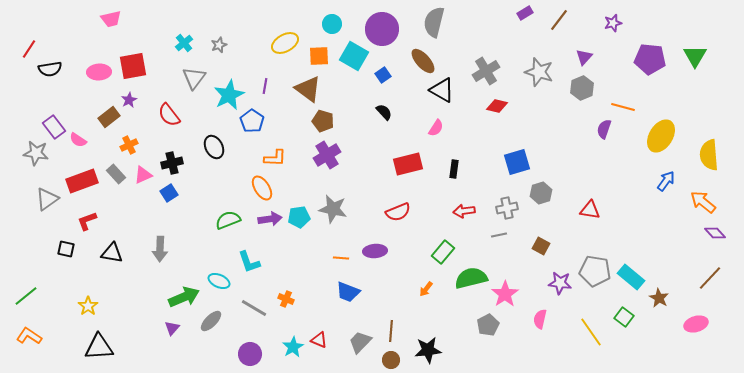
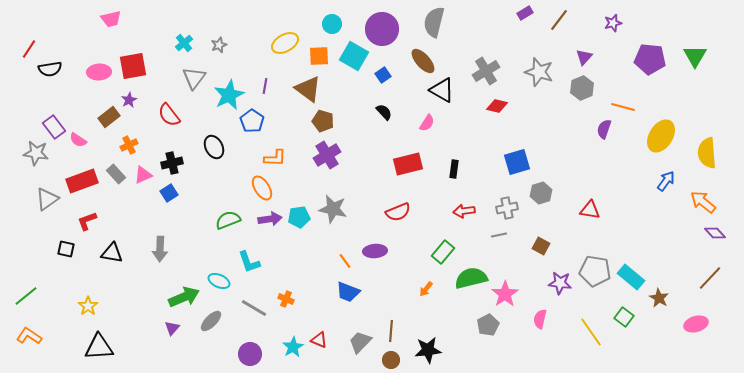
pink semicircle at (436, 128): moved 9 px left, 5 px up
yellow semicircle at (709, 155): moved 2 px left, 2 px up
orange line at (341, 258): moved 4 px right, 3 px down; rotated 49 degrees clockwise
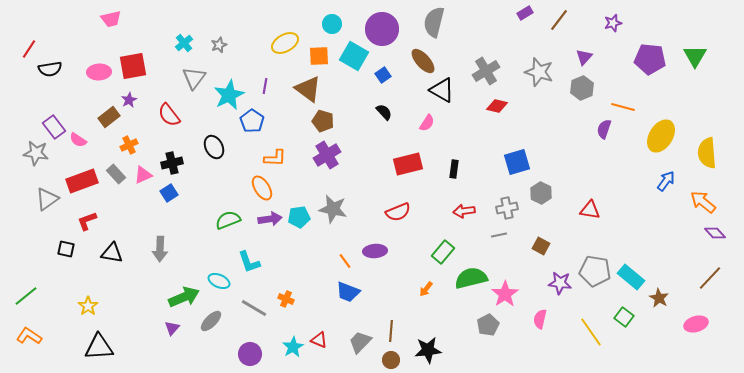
gray hexagon at (541, 193): rotated 15 degrees counterclockwise
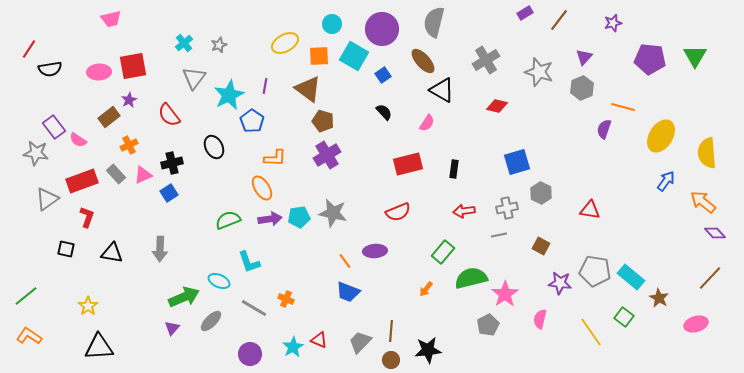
gray cross at (486, 71): moved 11 px up
gray star at (333, 209): moved 4 px down
red L-shape at (87, 221): moved 4 px up; rotated 130 degrees clockwise
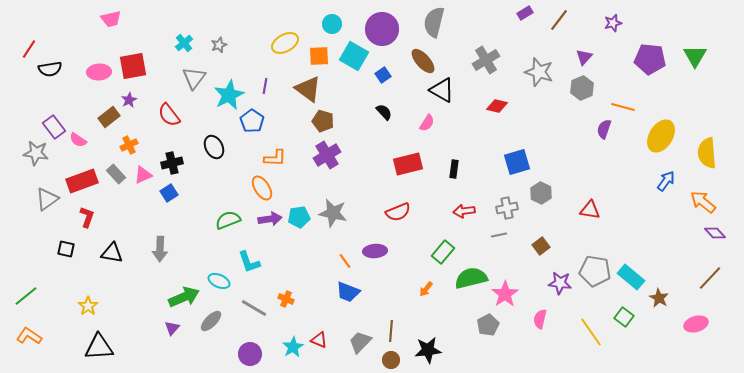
brown square at (541, 246): rotated 24 degrees clockwise
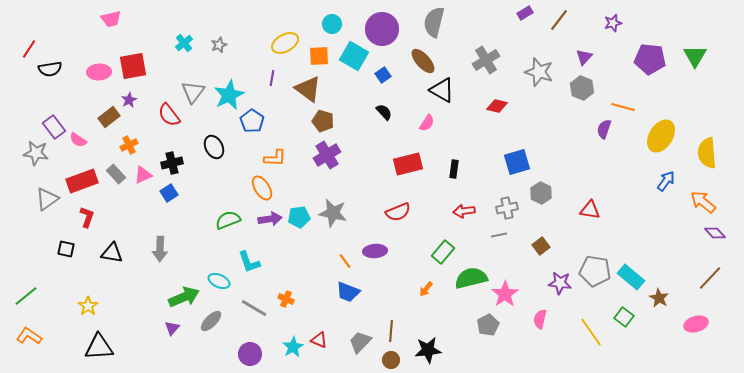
gray triangle at (194, 78): moved 1 px left, 14 px down
purple line at (265, 86): moved 7 px right, 8 px up
gray hexagon at (582, 88): rotated 15 degrees counterclockwise
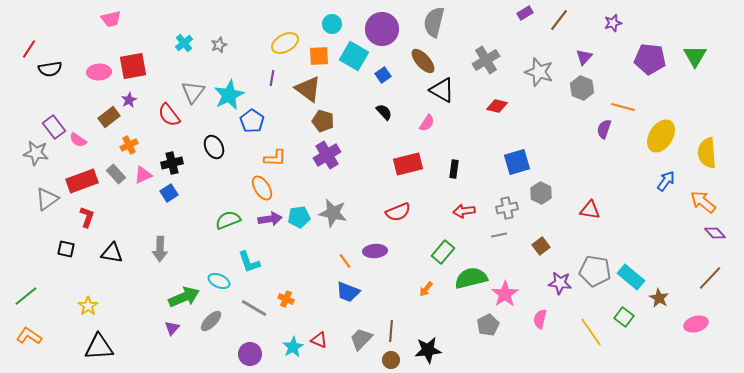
gray trapezoid at (360, 342): moved 1 px right, 3 px up
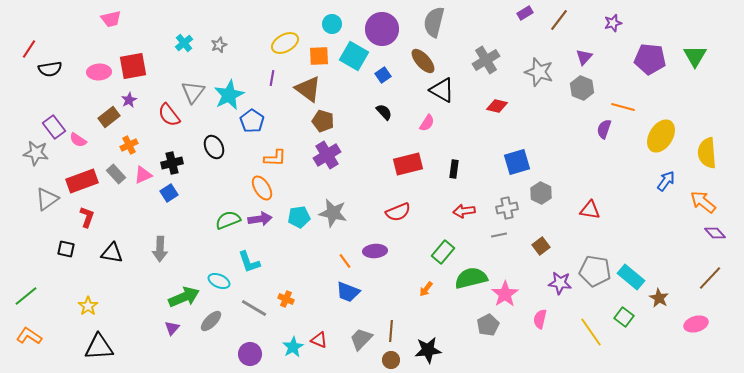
purple arrow at (270, 219): moved 10 px left
